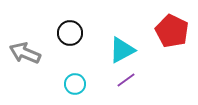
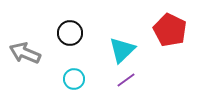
red pentagon: moved 2 px left, 1 px up
cyan triangle: rotated 16 degrees counterclockwise
cyan circle: moved 1 px left, 5 px up
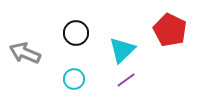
black circle: moved 6 px right
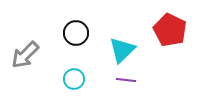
gray arrow: moved 2 px down; rotated 68 degrees counterclockwise
purple line: rotated 42 degrees clockwise
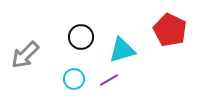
black circle: moved 5 px right, 4 px down
cyan triangle: rotated 28 degrees clockwise
purple line: moved 17 px left; rotated 36 degrees counterclockwise
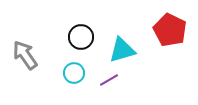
gray arrow: rotated 100 degrees clockwise
cyan circle: moved 6 px up
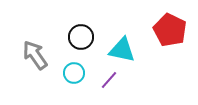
cyan triangle: rotated 28 degrees clockwise
gray arrow: moved 10 px right
purple line: rotated 18 degrees counterclockwise
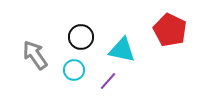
cyan circle: moved 3 px up
purple line: moved 1 px left, 1 px down
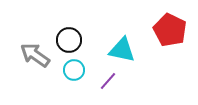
black circle: moved 12 px left, 3 px down
gray arrow: rotated 20 degrees counterclockwise
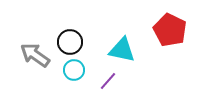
black circle: moved 1 px right, 2 px down
